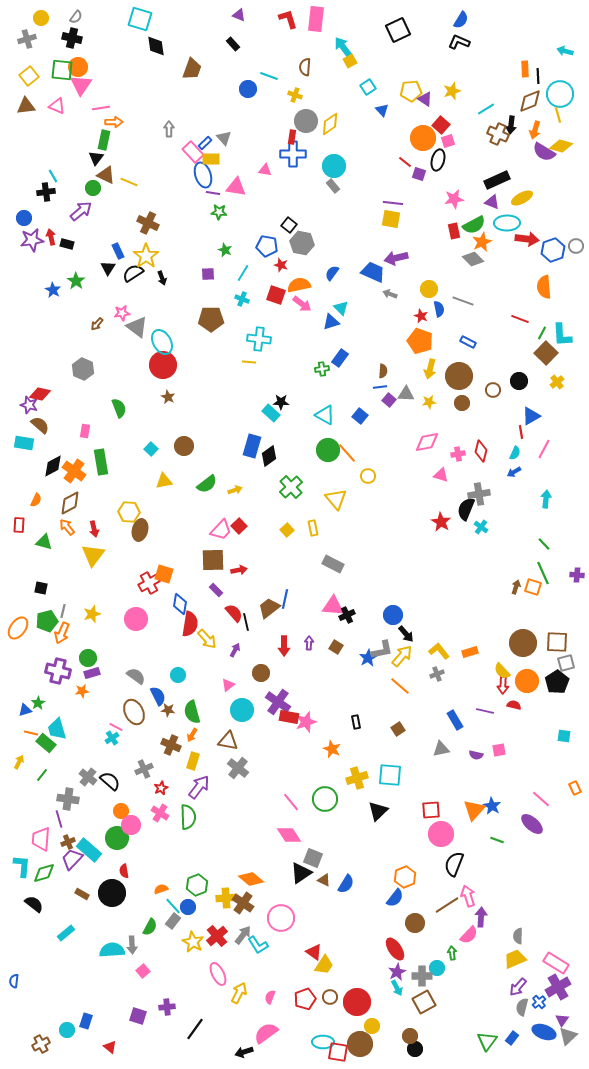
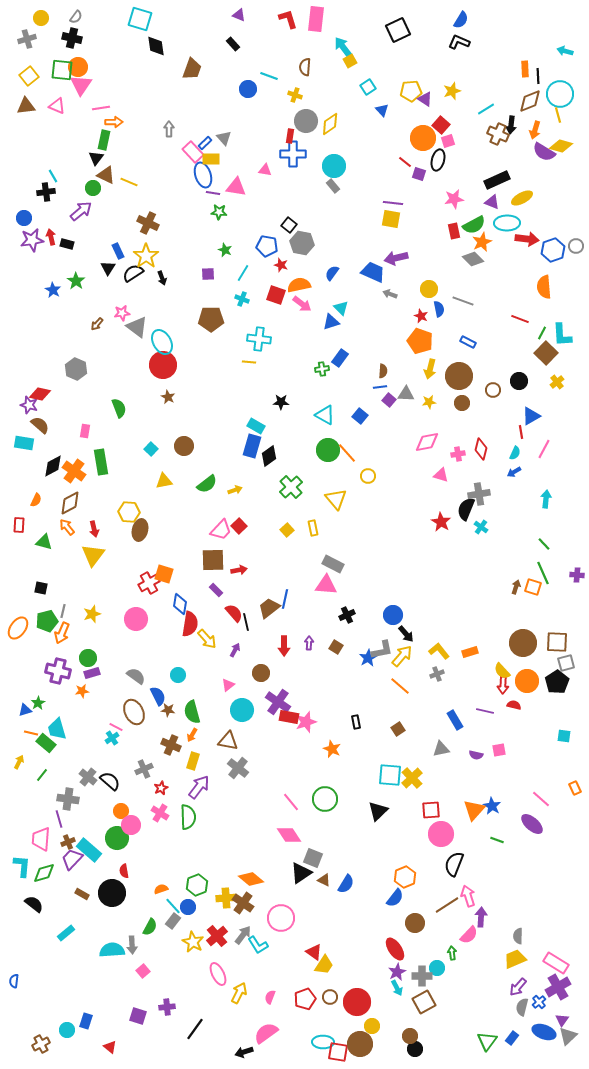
red rectangle at (292, 137): moved 2 px left, 1 px up
gray hexagon at (83, 369): moved 7 px left
cyan rectangle at (271, 413): moved 15 px left, 13 px down; rotated 12 degrees counterclockwise
red diamond at (481, 451): moved 2 px up
pink triangle at (333, 606): moved 7 px left, 21 px up
yellow cross at (357, 778): moved 55 px right; rotated 25 degrees counterclockwise
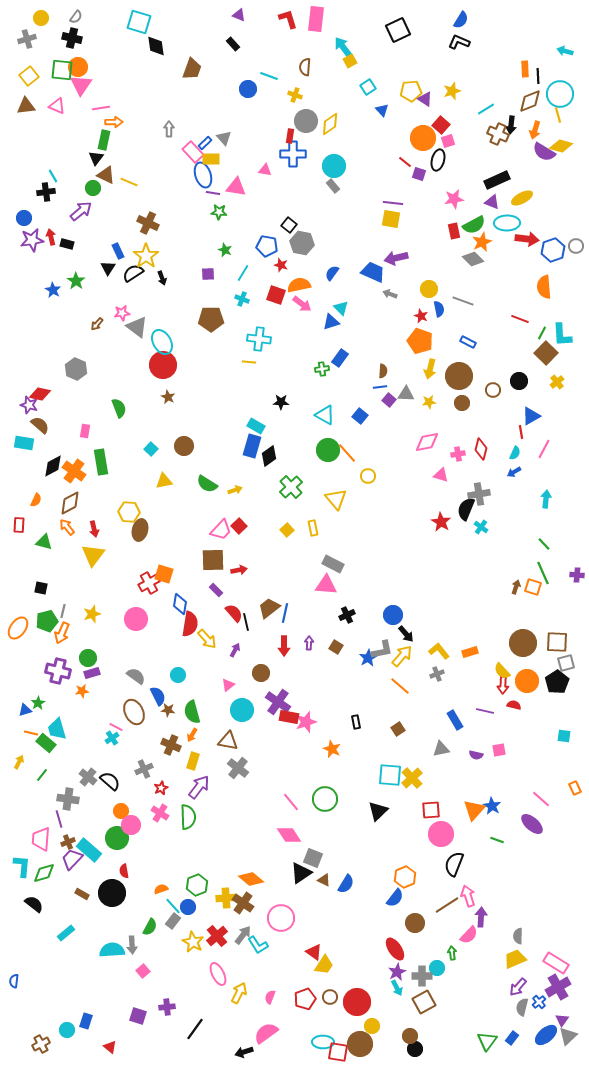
cyan square at (140, 19): moved 1 px left, 3 px down
green semicircle at (207, 484): rotated 70 degrees clockwise
blue line at (285, 599): moved 14 px down
blue ellipse at (544, 1032): moved 2 px right, 3 px down; rotated 60 degrees counterclockwise
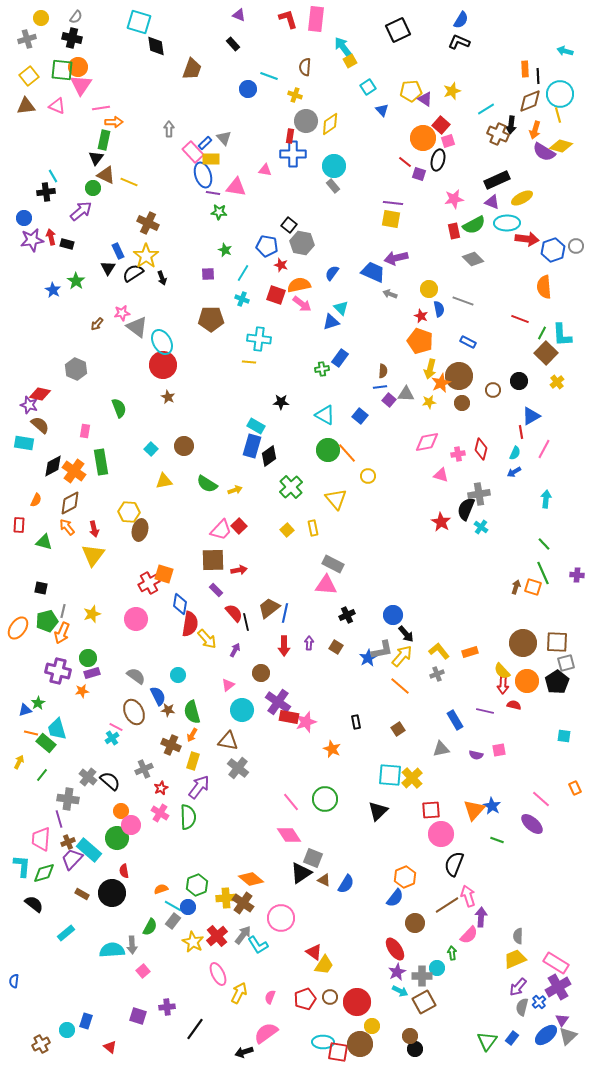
orange star at (482, 242): moved 41 px left, 141 px down
cyan line at (173, 906): rotated 18 degrees counterclockwise
cyan arrow at (397, 988): moved 3 px right, 3 px down; rotated 35 degrees counterclockwise
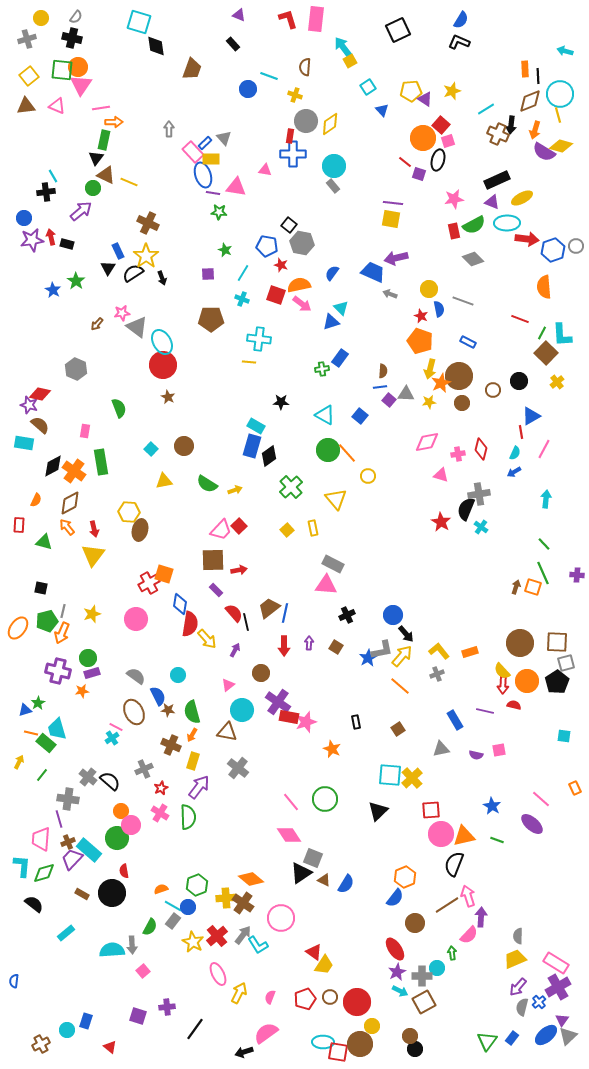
brown circle at (523, 643): moved 3 px left
brown triangle at (228, 741): moved 1 px left, 9 px up
orange triangle at (474, 810): moved 10 px left, 26 px down; rotated 35 degrees clockwise
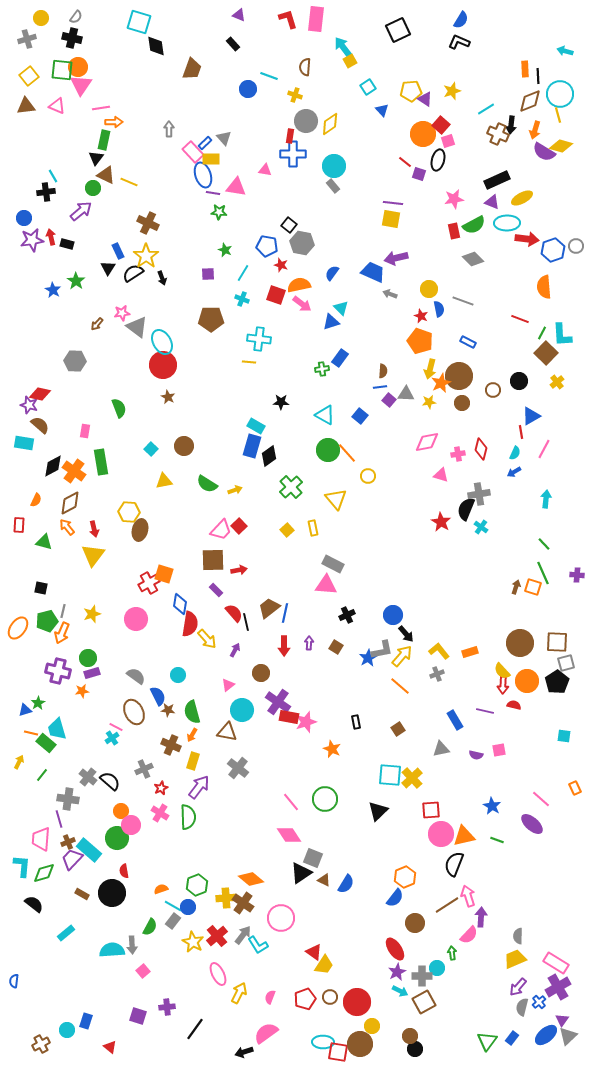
orange circle at (423, 138): moved 4 px up
gray hexagon at (76, 369): moved 1 px left, 8 px up; rotated 20 degrees counterclockwise
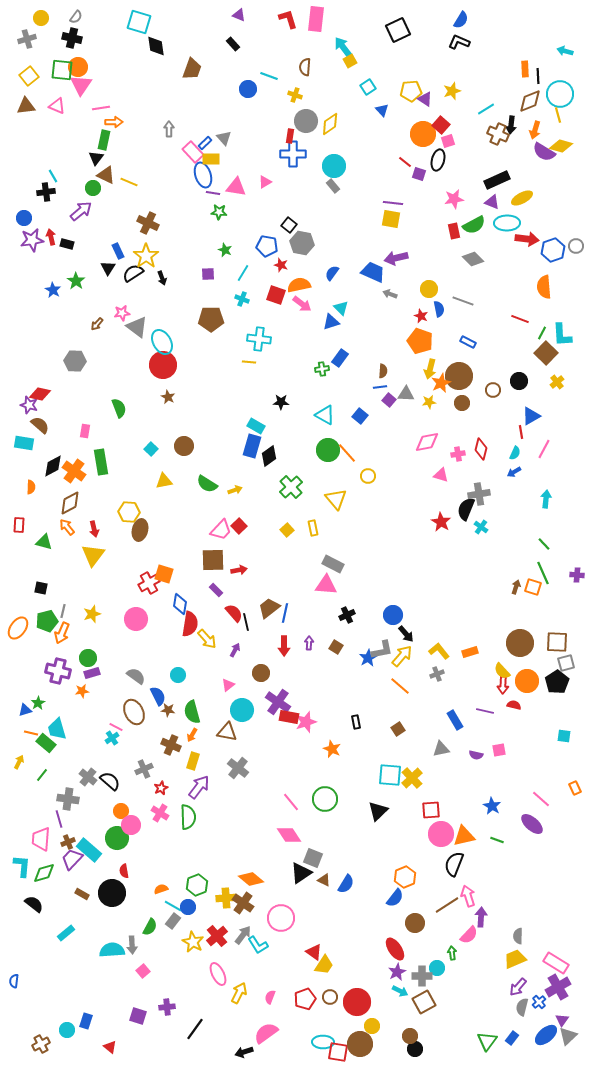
pink triangle at (265, 170): moved 12 px down; rotated 40 degrees counterclockwise
orange semicircle at (36, 500): moved 5 px left, 13 px up; rotated 24 degrees counterclockwise
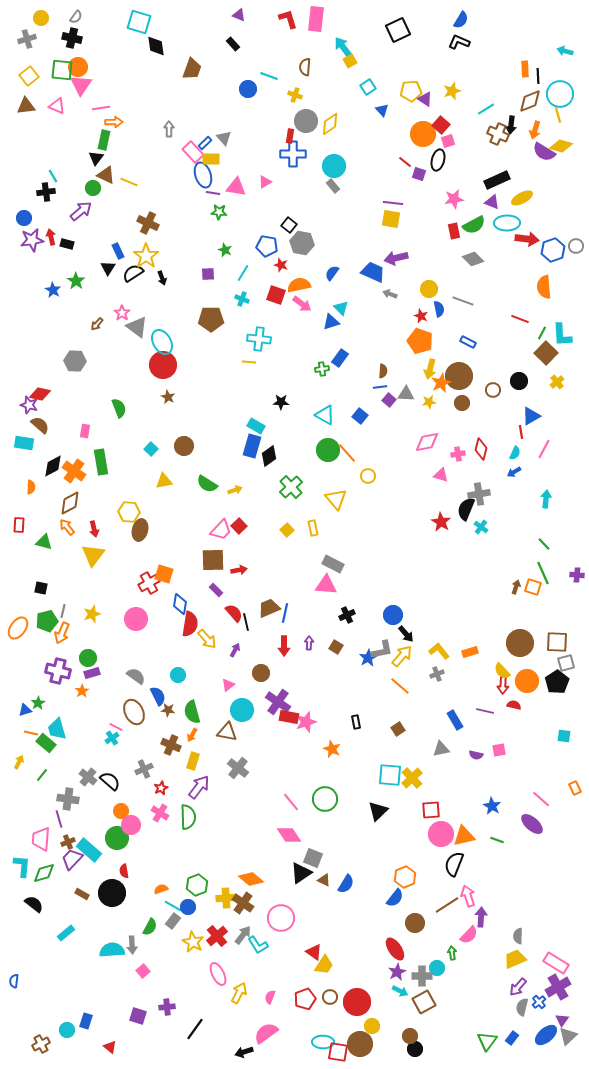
pink star at (122, 313): rotated 28 degrees counterclockwise
brown trapezoid at (269, 608): rotated 15 degrees clockwise
orange star at (82, 691): rotated 24 degrees counterclockwise
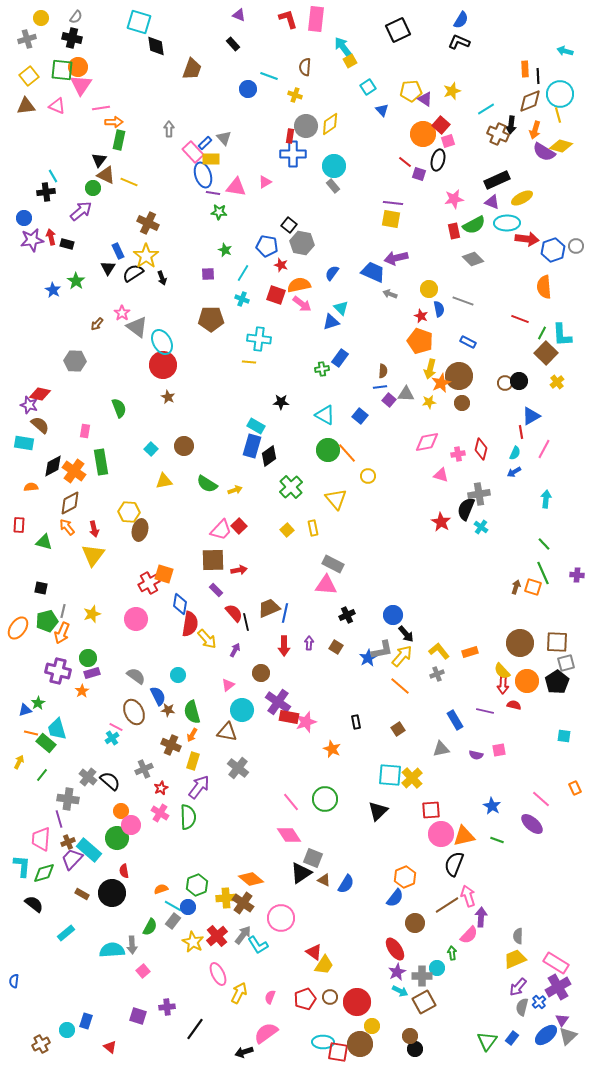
gray circle at (306, 121): moved 5 px down
green rectangle at (104, 140): moved 15 px right
black triangle at (96, 158): moved 3 px right, 2 px down
brown circle at (493, 390): moved 12 px right, 7 px up
orange semicircle at (31, 487): rotated 96 degrees counterclockwise
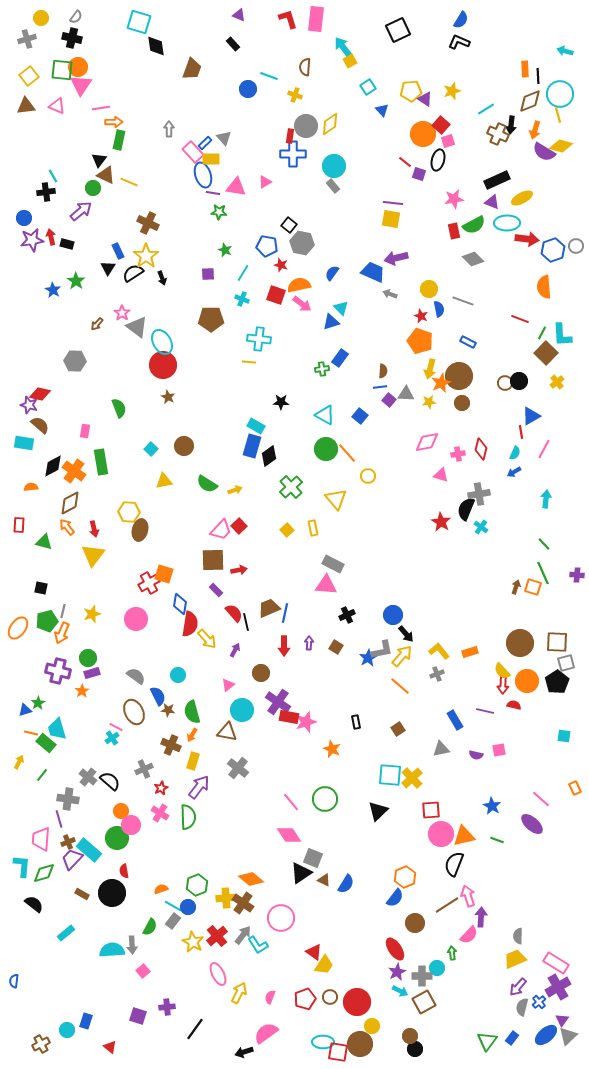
green circle at (328, 450): moved 2 px left, 1 px up
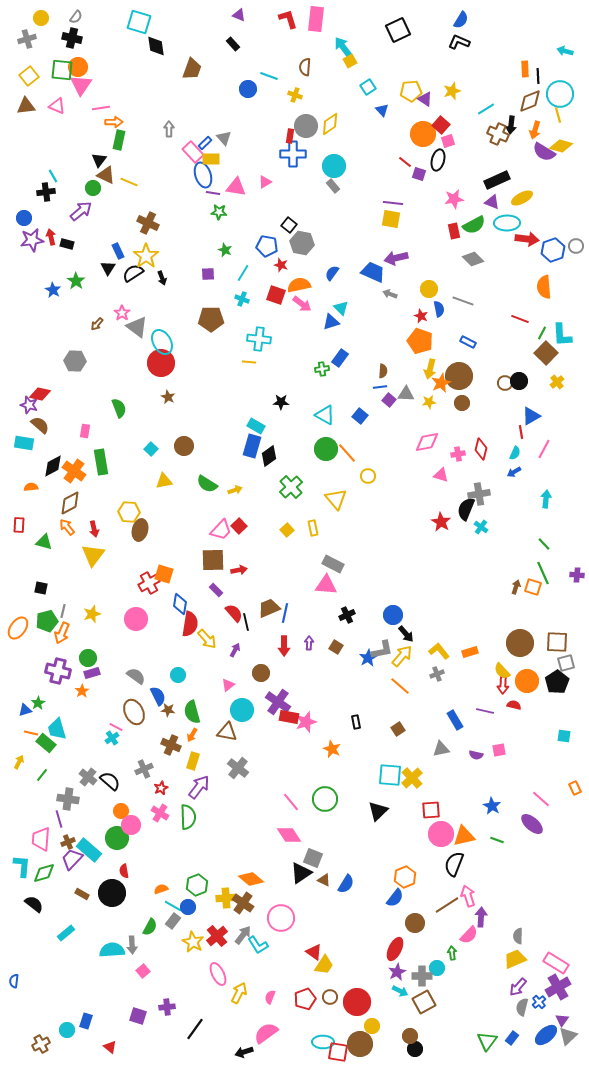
red circle at (163, 365): moved 2 px left, 2 px up
red ellipse at (395, 949): rotated 60 degrees clockwise
